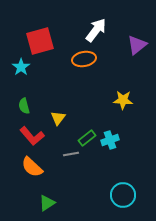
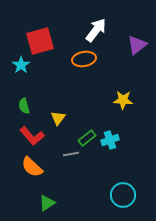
cyan star: moved 2 px up
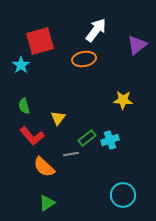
orange semicircle: moved 12 px right
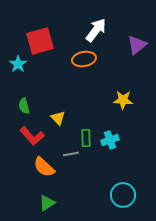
cyan star: moved 3 px left, 1 px up
yellow triangle: rotated 21 degrees counterclockwise
green rectangle: moved 1 px left; rotated 54 degrees counterclockwise
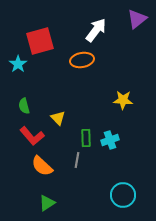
purple triangle: moved 26 px up
orange ellipse: moved 2 px left, 1 px down
gray line: moved 6 px right, 6 px down; rotated 70 degrees counterclockwise
orange semicircle: moved 2 px left, 1 px up
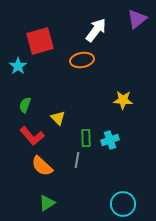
cyan star: moved 2 px down
green semicircle: moved 1 px right, 1 px up; rotated 35 degrees clockwise
cyan circle: moved 9 px down
